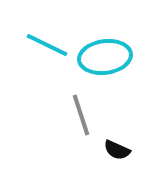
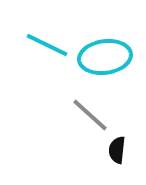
gray line: moved 9 px right; rotated 30 degrees counterclockwise
black semicircle: rotated 72 degrees clockwise
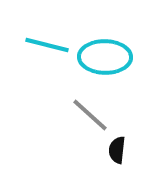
cyan line: rotated 12 degrees counterclockwise
cyan ellipse: rotated 9 degrees clockwise
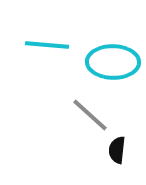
cyan line: rotated 9 degrees counterclockwise
cyan ellipse: moved 8 px right, 5 px down
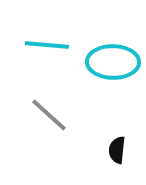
gray line: moved 41 px left
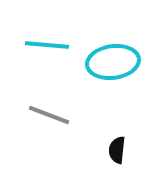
cyan ellipse: rotated 9 degrees counterclockwise
gray line: rotated 21 degrees counterclockwise
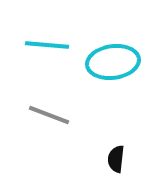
black semicircle: moved 1 px left, 9 px down
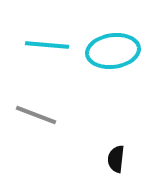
cyan ellipse: moved 11 px up
gray line: moved 13 px left
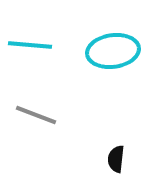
cyan line: moved 17 px left
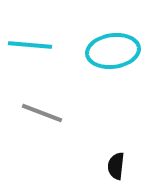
gray line: moved 6 px right, 2 px up
black semicircle: moved 7 px down
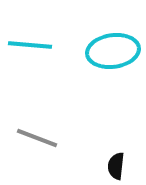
gray line: moved 5 px left, 25 px down
